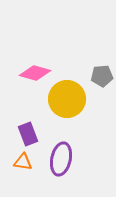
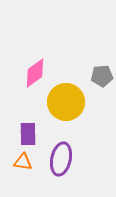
pink diamond: rotated 52 degrees counterclockwise
yellow circle: moved 1 px left, 3 px down
purple rectangle: rotated 20 degrees clockwise
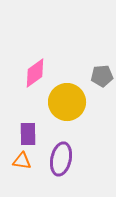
yellow circle: moved 1 px right
orange triangle: moved 1 px left, 1 px up
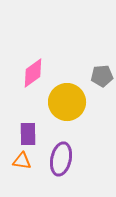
pink diamond: moved 2 px left
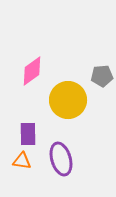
pink diamond: moved 1 px left, 2 px up
yellow circle: moved 1 px right, 2 px up
purple ellipse: rotated 28 degrees counterclockwise
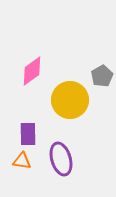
gray pentagon: rotated 25 degrees counterclockwise
yellow circle: moved 2 px right
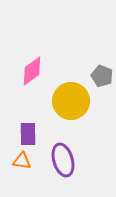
gray pentagon: rotated 20 degrees counterclockwise
yellow circle: moved 1 px right, 1 px down
purple ellipse: moved 2 px right, 1 px down
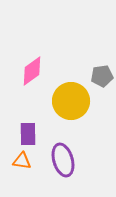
gray pentagon: rotated 30 degrees counterclockwise
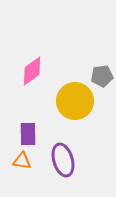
yellow circle: moved 4 px right
